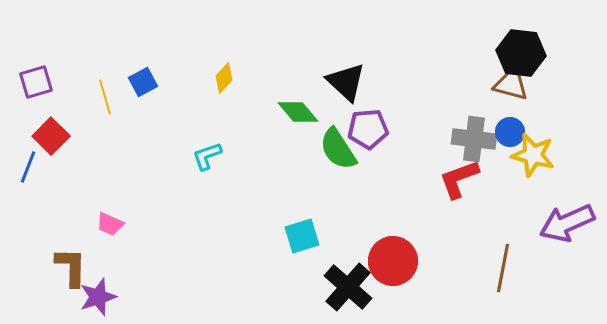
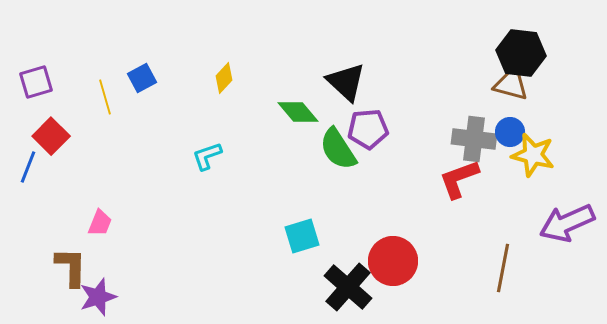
blue square: moved 1 px left, 4 px up
pink trapezoid: moved 10 px left, 1 px up; rotated 92 degrees counterclockwise
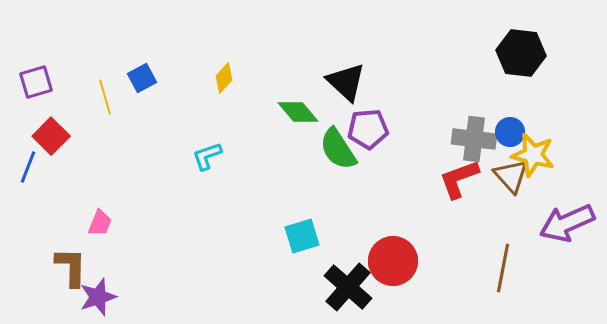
brown triangle: moved 92 px down; rotated 33 degrees clockwise
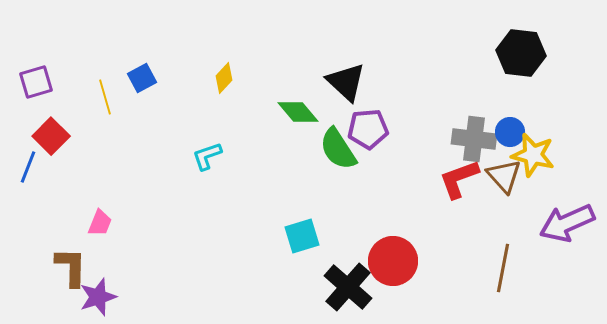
brown triangle: moved 7 px left
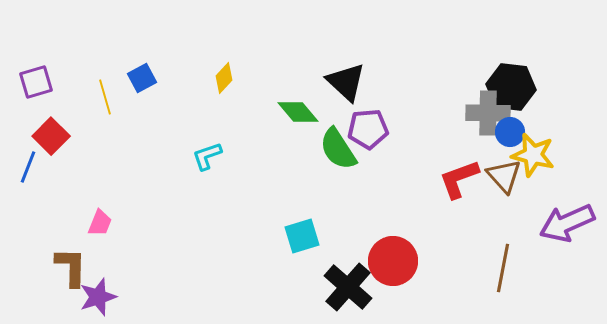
black hexagon: moved 10 px left, 34 px down
gray cross: moved 14 px right, 26 px up; rotated 6 degrees counterclockwise
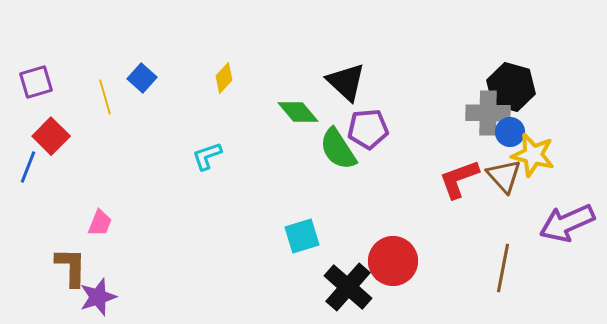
blue square: rotated 20 degrees counterclockwise
black hexagon: rotated 9 degrees clockwise
